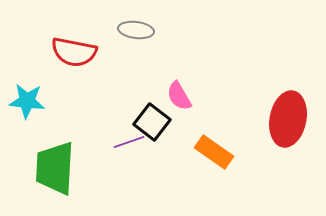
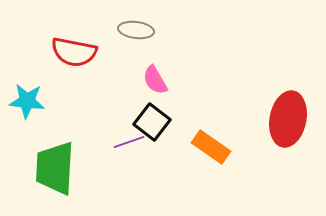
pink semicircle: moved 24 px left, 16 px up
orange rectangle: moved 3 px left, 5 px up
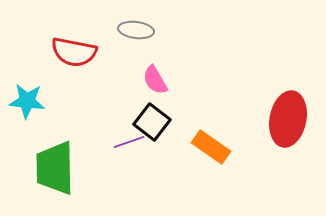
green trapezoid: rotated 4 degrees counterclockwise
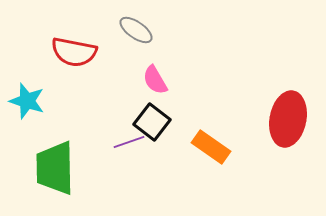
gray ellipse: rotated 28 degrees clockwise
cyan star: rotated 12 degrees clockwise
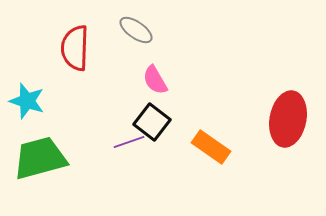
red semicircle: moved 1 px right, 4 px up; rotated 81 degrees clockwise
green trapezoid: moved 15 px left, 10 px up; rotated 76 degrees clockwise
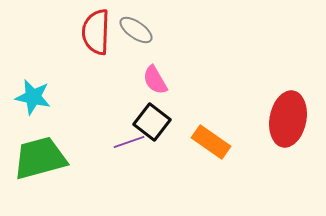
red semicircle: moved 21 px right, 16 px up
cyan star: moved 6 px right, 4 px up; rotated 6 degrees counterclockwise
orange rectangle: moved 5 px up
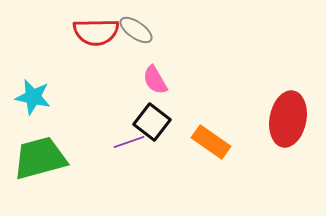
red semicircle: rotated 93 degrees counterclockwise
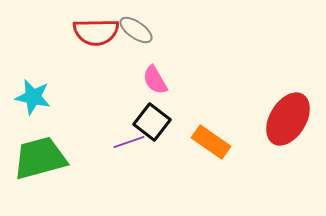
red ellipse: rotated 20 degrees clockwise
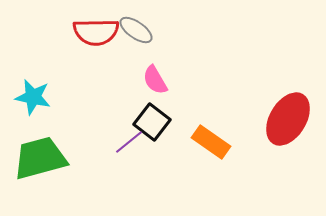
purple line: rotated 20 degrees counterclockwise
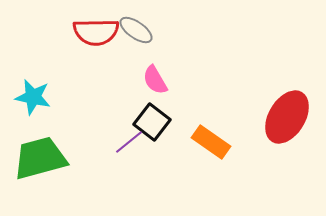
red ellipse: moved 1 px left, 2 px up
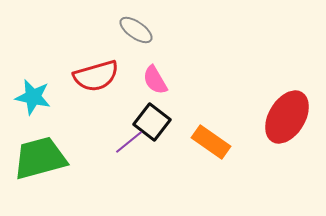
red semicircle: moved 44 px down; rotated 15 degrees counterclockwise
